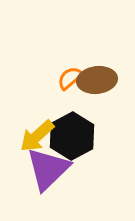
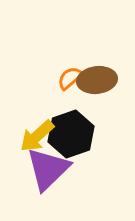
black hexagon: moved 1 px left, 2 px up; rotated 9 degrees clockwise
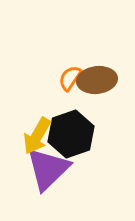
orange semicircle: rotated 16 degrees counterclockwise
yellow arrow: rotated 18 degrees counterclockwise
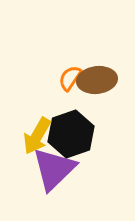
purple triangle: moved 6 px right
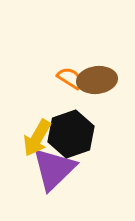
orange semicircle: rotated 88 degrees clockwise
yellow arrow: moved 2 px down
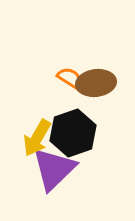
brown ellipse: moved 1 px left, 3 px down
black hexagon: moved 2 px right, 1 px up
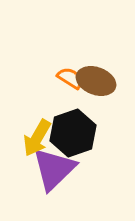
brown ellipse: moved 2 px up; rotated 27 degrees clockwise
